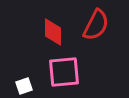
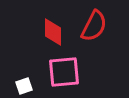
red semicircle: moved 2 px left, 1 px down
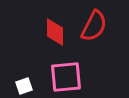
red diamond: moved 2 px right
pink square: moved 2 px right, 5 px down
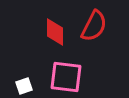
pink square: rotated 12 degrees clockwise
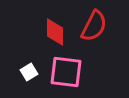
pink square: moved 5 px up
white square: moved 5 px right, 14 px up; rotated 12 degrees counterclockwise
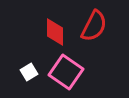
pink square: rotated 28 degrees clockwise
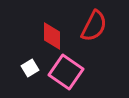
red diamond: moved 3 px left, 4 px down
white square: moved 1 px right, 4 px up
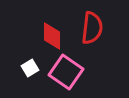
red semicircle: moved 2 px left, 2 px down; rotated 20 degrees counterclockwise
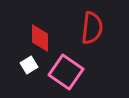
red diamond: moved 12 px left, 2 px down
white square: moved 1 px left, 3 px up
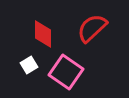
red semicircle: rotated 140 degrees counterclockwise
red diamond: moved 3 px right, 4 px up
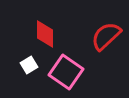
red semicircle: moved 14 px right, 8 px down
red diamond: moved 2 px right
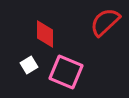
red semicircle: moved 1 px left, 14 px up
pink square: rotated 12 degrees counterclockwise
